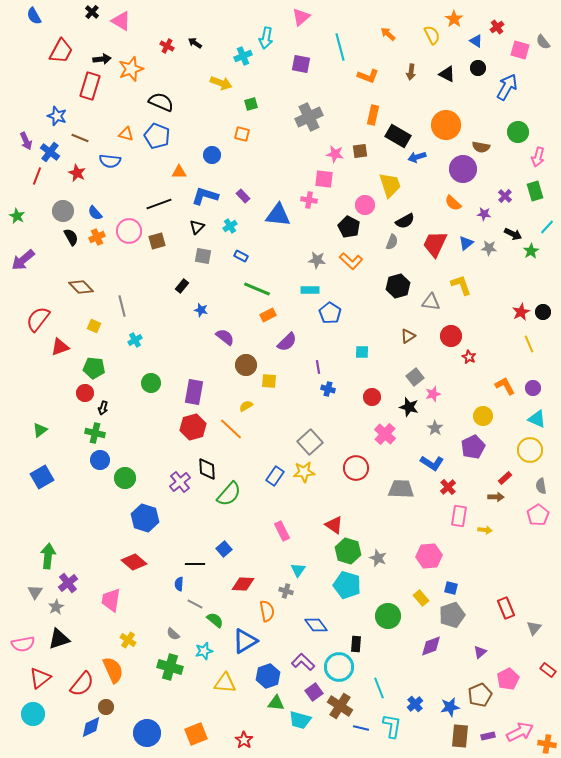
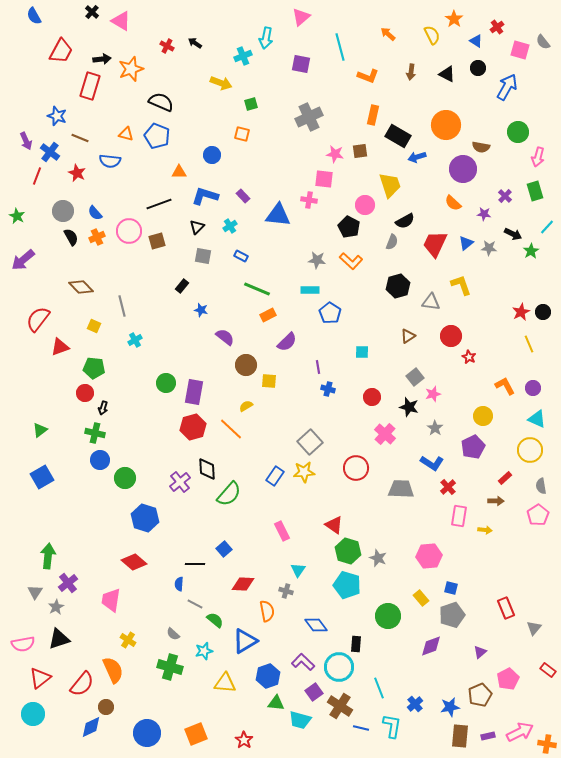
green circle at (151, 383): moved 15 px right
brown arrow at (496, 497): moved 4 px down
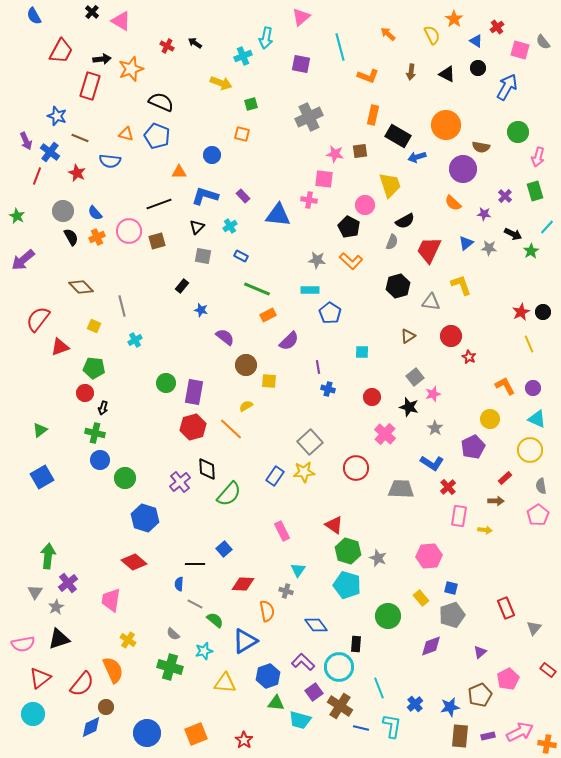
red trapezoid at (435, 244): moved 6 px left, 6 px down
purple semicircle at (287, 342): moved 2 px right, 1 px up
yellow circle at (483, 416): moved 7 px right, 3 px down
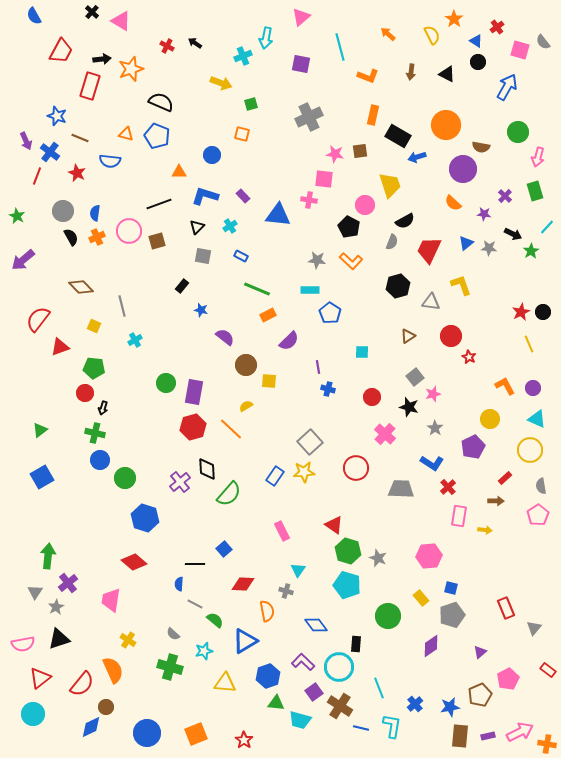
black circle at (478, 68): moved 6 px up
blue semicircle at (95, 213): rotated 49 degrees clockwise
purple diamond at (431, 646): rotated 15 degrees counterclockwise
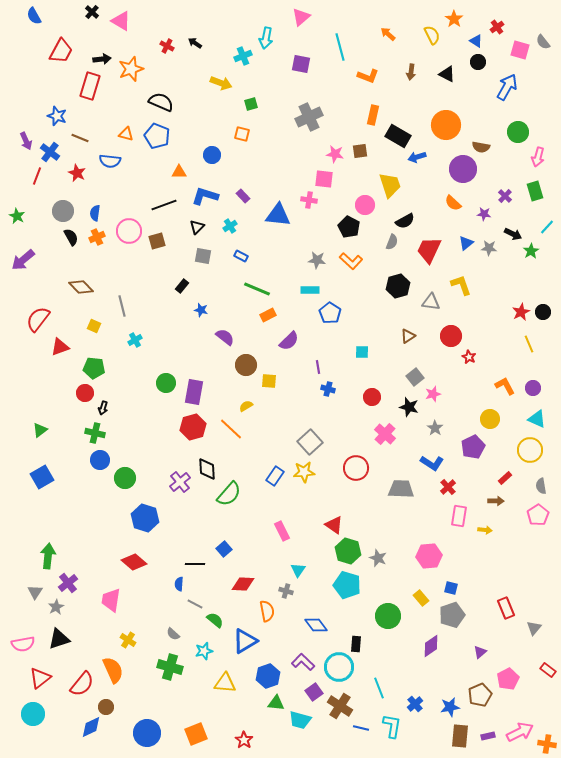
black line at (159, 204): moved 5 px right, 1 px down
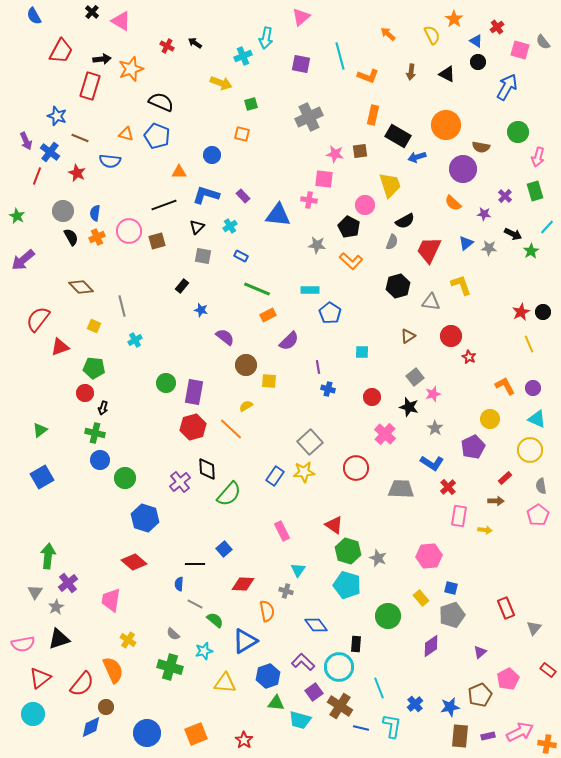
cyan line at (340, 47): moved 9 px down
blue L-shape at (205, 196): moved 1 px right, 1 px up
gray star at (317, 260): moved 15 px up
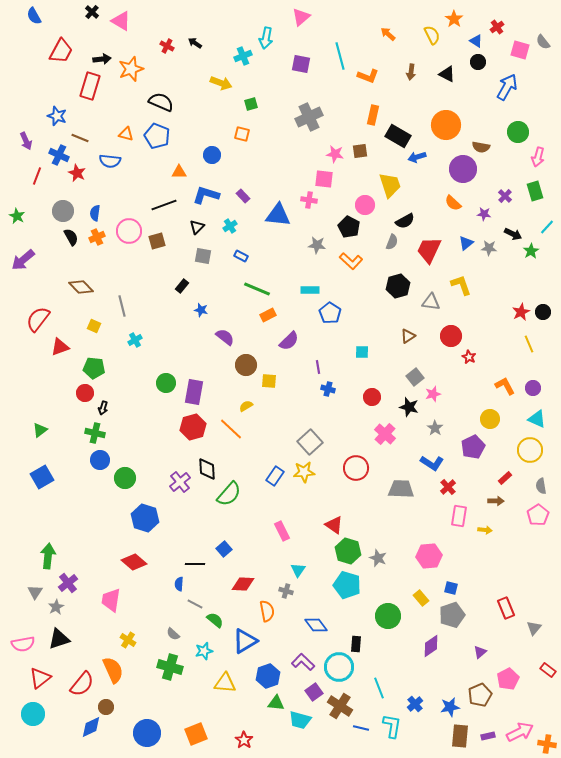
blue cross at (50, 152): moved 9 px right, 3 px down; rotated 12 degrees counterclockwise
